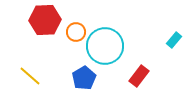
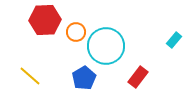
cyan circle: moved 1 px right
red rectangle: moved 1 px left, 1 px down
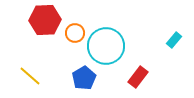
orange circle: moved 1 px left, 1 px down
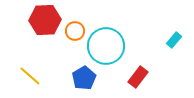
orange circle: moved 2 px up
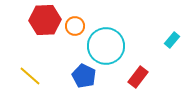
orange circle: moved 5 px up
cyan rectangle: moved 2 px left
blue pentagon: moved 2 px up; rotated 15 degrees counterclockwise
